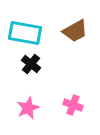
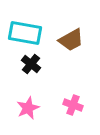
brown trapezoid: moved 4 px left, 9 px down
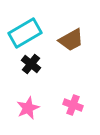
cyan rectangle: rotated 40 degrees counterclockwise
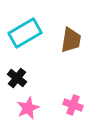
brown trapezoid: rotated 52 degrees counterclockwise
black cross: moved 14 px left, 14 px down
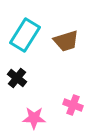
cyan rectangle: moved 2 px down; rotated 28 degrees counterclockwise
brown trapezoid: moved 5 px left, 1 px down; rotated 64 degrees clockwise
pink star: moved 6 px right, 10 px down; rotated 25 degrees clockwise
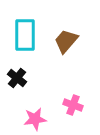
cyan rectangle: rotated 32 degrees counterclockwise
brown trapezoid: rotated 148 degrees clockwise
pink star: moved 1 px right, 1 px down; rotated 10 degrees counterclockwise
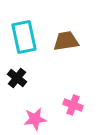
cyan rectangle: moved 1 px left, 2 px down; rotated 12 degrees counterclockwise
brown trapezoid: rotated 40 degrees clockwise
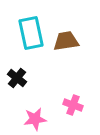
cyan rectangle: moved 7 px right, 4 px up
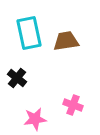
cyan rectangle: moved 2 px left
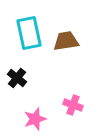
pink star: rotated 10 degrees counterclockwise
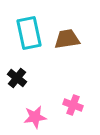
brown trapezoid: moved 1 px right, 2 px up
pink star: moved 2 px up; rotated 10 degrees clockwise
